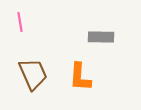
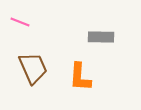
pink line: rotated 60 degrees counterclockwise
brown trapezoid: moved 6 px up
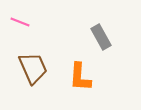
gray rectangle: rotated 60 degrees clockwise
